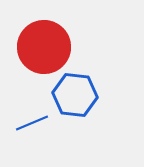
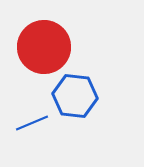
blue hexagon: moved 1 px down
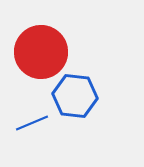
red circle: moved 3 px left, 5 px down
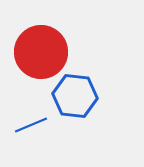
blue line: moved 1 px left, 2 px down
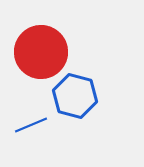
blue hexagon: rotated 9 degrees clockwise
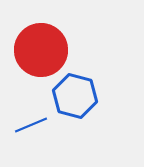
red circle: moved 2 px up
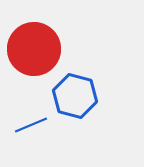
red circle: moved 7 px left, 1 px up
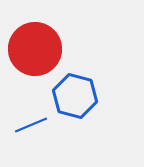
red circle: moved 1 px right
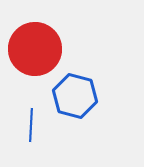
blue line: rotated 64 degrees counterclockwise
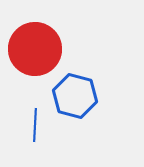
blue line: moved 4 px right
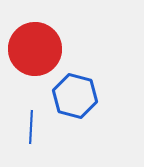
blue line: moved 4 px left, 2 px down
